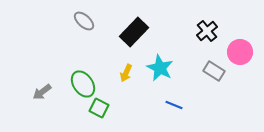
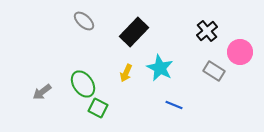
green square: moved 1 px left
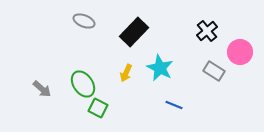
gray ellipse: rotated 20 degrees counterclockwise
gray arrow: moved 3 px up; rotated 102 degrees counterclockwise
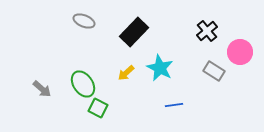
yellow arrow: rotated 24 degrees clockwise
blue line: rotated 30 degrees counterclockwise
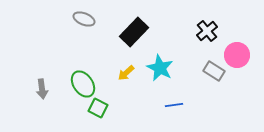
gray ellipse: moved 2 px up
pink circle: moved 3 px left, 3 px down
gray arrow: rotated 42 degrees clockwise
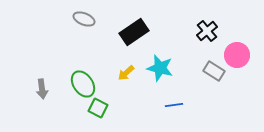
black rectangle: rotated 12 degrees clockwise
cyan star: rotated 12 degrees counterclockwise
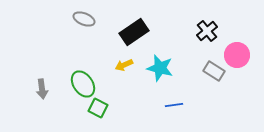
yellow arrow: moved 2 px left, 8 px up; rotated 18 degrees clockwise
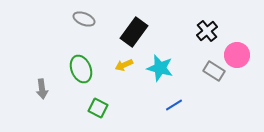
black rectangle: rotated 20 degrees counterclockwise
green ellipse: moved 2 px left, 15 px up; rotated 12 degrees clockwise
blue line: rotated 24 degrees counterclockwise
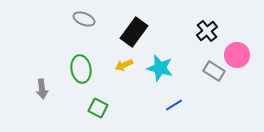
green ellipse: rotated 12 degrees clockwise
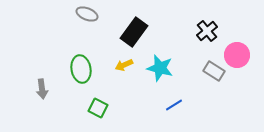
gray ellipse: moved 3 px right, 5 px up
